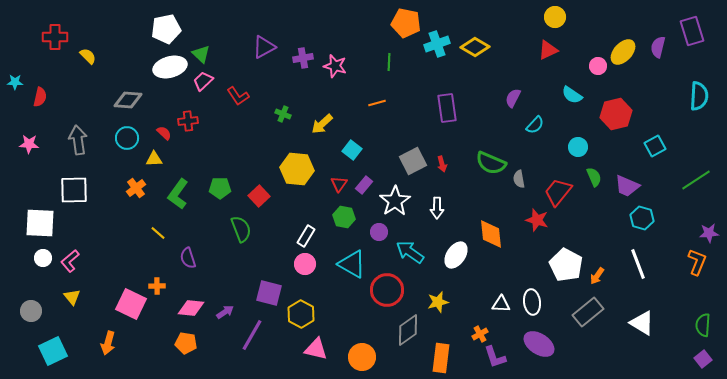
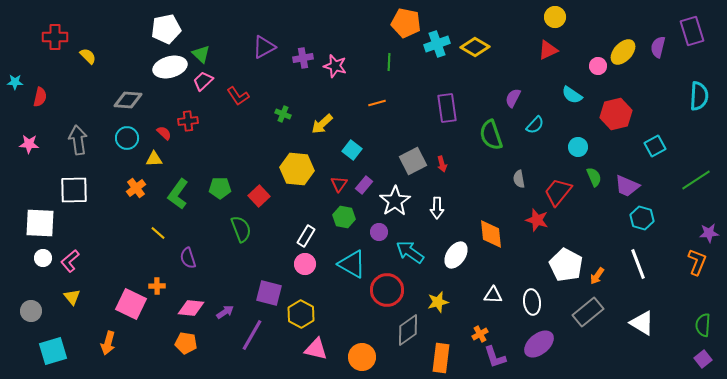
green semicircle at (491, 163): moved 28 px up; rotated 48 degrees clockwise
white triangle at (501, 304): moved 8 px left, 9 px up
purple ellipse at (539, 344): rotated 72 degrees counterclockwise
cyan square at (53, 351): rotated 8 degrees clockwise
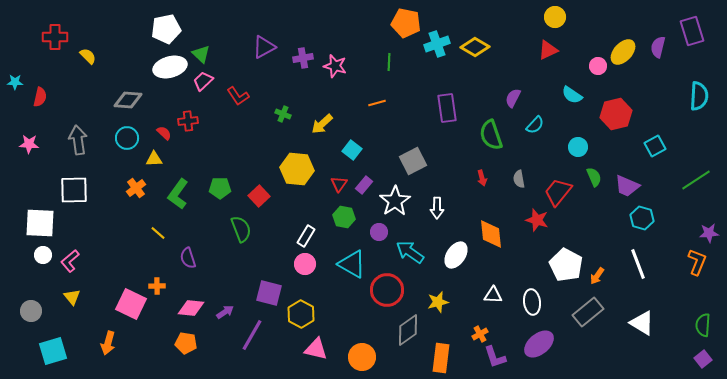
red arrow at (442, 164): moved 40 px right, 14 px down
white circle at (43, 258): moved 3 px up
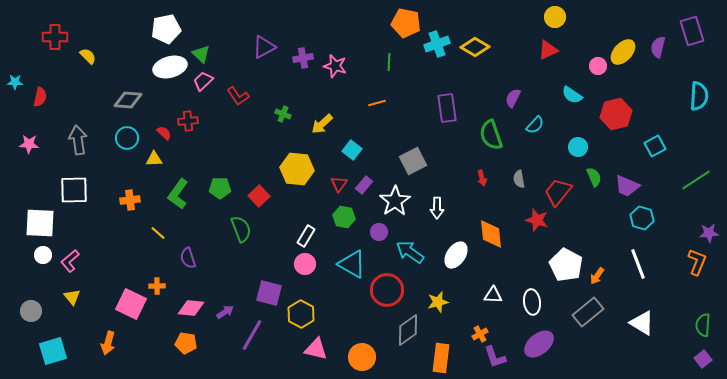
orange cross at (136, 188): moved 6 px left, 12 px down; rotated 30 degrees clockwise
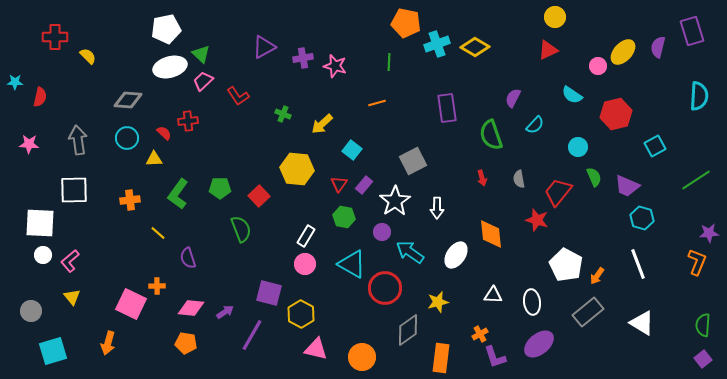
purple circle at (379, 232): moved 3 px right
red circle at (387, 290): moved 2 px left, 2 px up
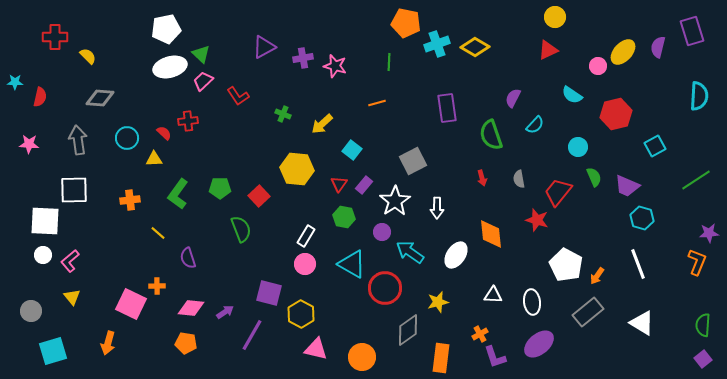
gray diamond at (128, 100): moved 28 px left, 2 px up
white square at (40, 223): moved 5 px right, 2 px up
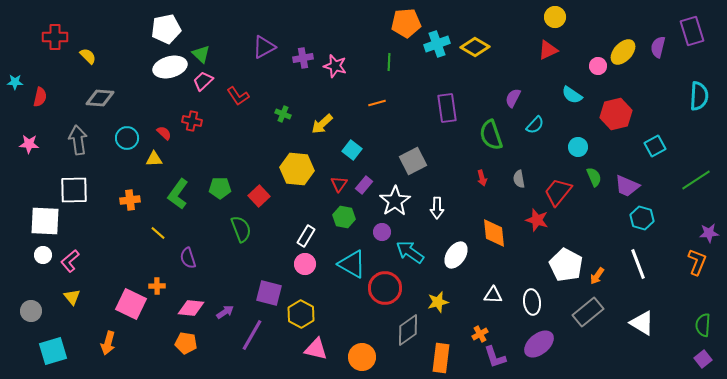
orange pentagon at (406, 23): rotated 16 degrees counterclockwise
red cross at (188, 121): moved 4 px right; rotated 18 degrees clockwise
orange diamond at (491, 234): moved 3 px right, 1 px up
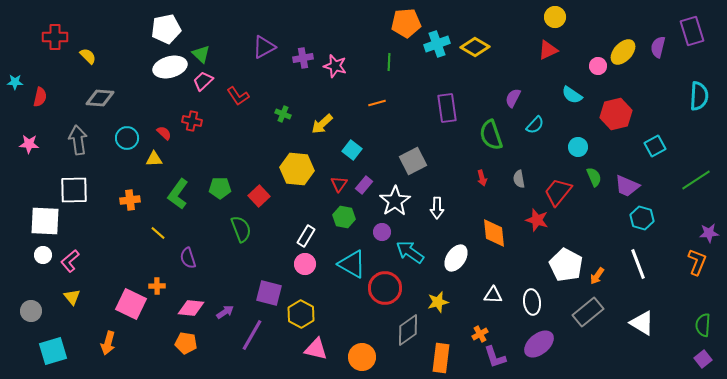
white ellipse at (456, 255): moved 3 px down
